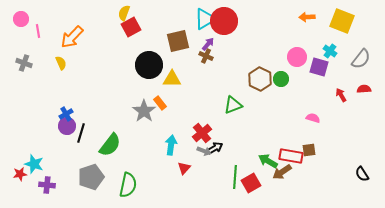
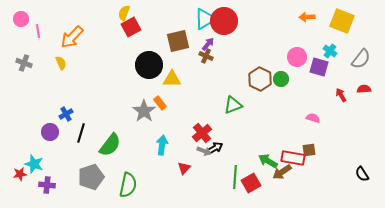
purple circle at (67, 126): moved 17 px left, 6 px down
cyan arrow at (171, 145): moved 9 px left
red rectangle at (291, 156): moved 2 px right, 2 px down
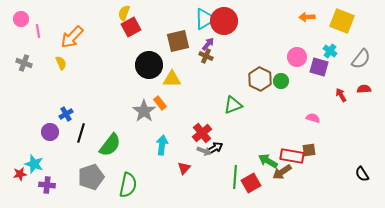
green circle at (281, 79): moved 2 px down
red rectangle at (293, 158): moved 1 px left, 2 px up
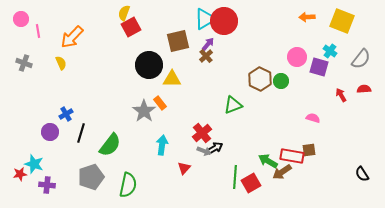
brown cross at (206, 56): rotated 24 degrees clockwise
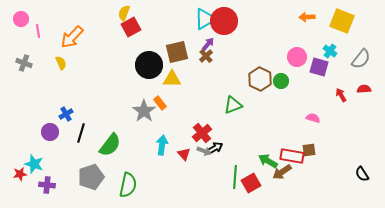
brown square at (178, 41): moved 1 px left, 11 px down
red triangle at (184, 168): moved 14 px up; rotated 24 degrees counterclockwise
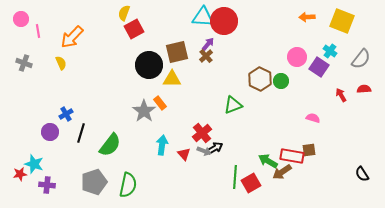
cyan triangle at (205, 19): moved 2 px left, 2 px up; rotated 35 degrees clockwise
red square at (131, 27): moved 3 px right, 2 px down
purple square at (319, 67): rotated 18 degrees clockwise
gray pentagon at (91, 177): moved 3 px right, 5 px down
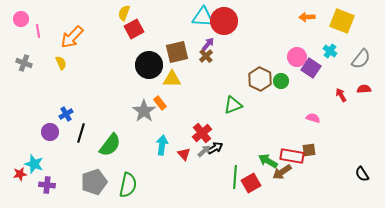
purple square at (319, 67): moved 8 px left, 1 px down
gray arrow at (204, 151): rotated 64 degrees counterclockwise
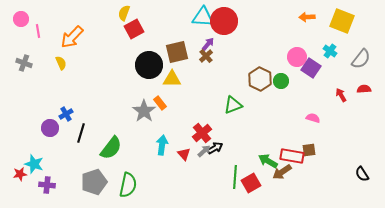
purple circle at (50, 132): moved 4 px up
green semicircle at (110, 145): moved 1 px right, 3 px down
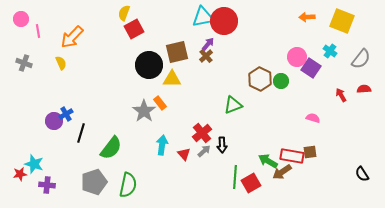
cyan triangle at (203, 17): rotated 15 degrees counterclockwise
purple circle at (50, 128): moved 4 px right, 7 px up
black arrow at (215, 148): moved 7 px right, 3 px up; rotated 119 degrees clockwise
brown square at (309, 150): moved 1 px right, 2 px down
